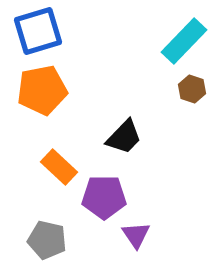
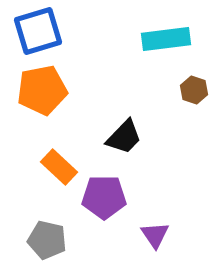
cyan rectangle: moved 18 px left, 2 px up; rotated 39 degrees clockwise
brown hexagon: moved 2 px right, 1 px down
purple triangle: moved 19 px right
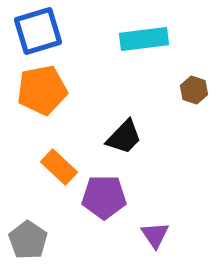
cyan rectangle: moved 22 px left
gray pentagon: moved 19 px left; rotated 21 degrees clockwise
